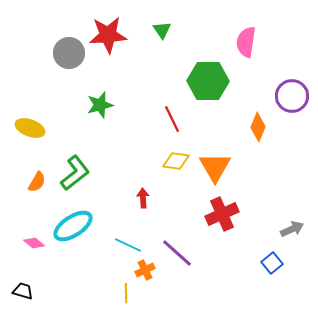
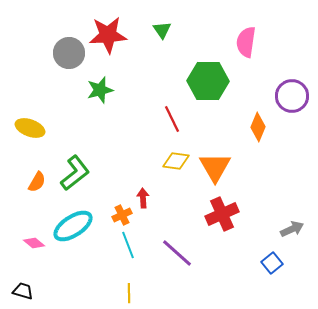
green star: moved 15 px up
cyan line: rotated 44 degrees clockwise
orange cross: moved 23 px left, 55 px up
yellow line: moved 3 px right
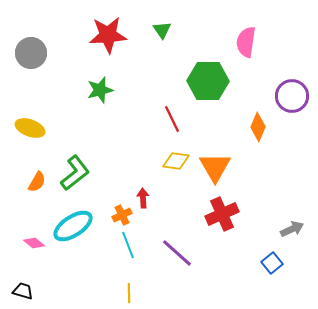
gray circle: moved 38 px left
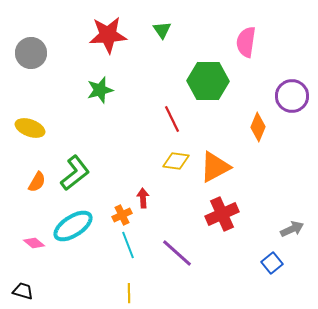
orange triangle: rotated 32 degrees clockwise
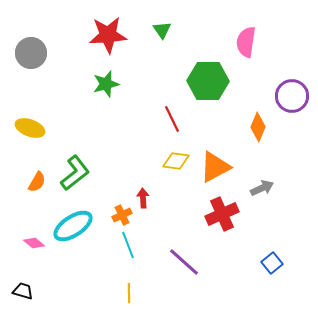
green star: moved 6 px right, 6 px up
gray arrow: moved 30 px left, 41 px up
purple line: moved 7 px right, 9 px down
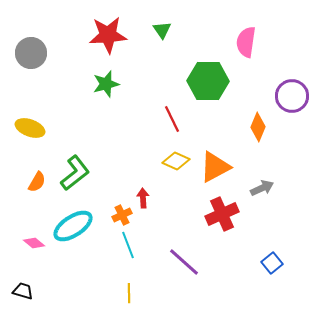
yellow diamond: rotated 16 degrees clockwise
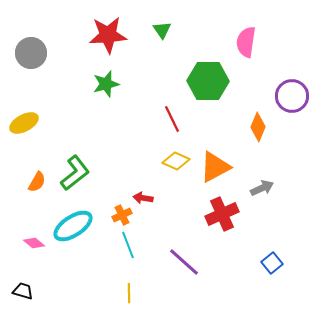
yellow ellipse: moved 6 px left, 5 px up; rotated 48 degrees counterclockwise
red arrow: rotated 78 degrees counterclockwise
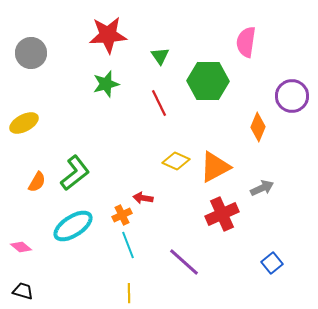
green triangle: moved 2 px left, 26 px down
red line: moved 13 px left, 16 px up
pink diamond: moved 13 px left, 4 px down
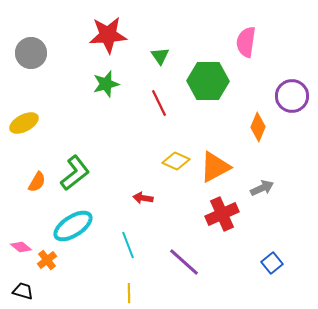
orange cross: moved 75 px left, 45 px down; rotated 12 degrees counterclockwise
